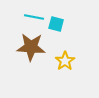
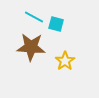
cyan line: rotated 18 degrees clockwise
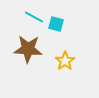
brown star: moved 3 px left, 2 px down
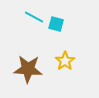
brown star: moved 20 px down
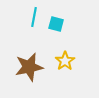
cyan line: rotated 72 degrees clockwise
brown star: moved 1 px right, 2 px up; rotated 16 degrees counterclockwise
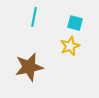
cyan square: moved 19 px right, 1 px up
yellow star: moved 5 px right, 15 px up; rotated 12 degrees clockwise
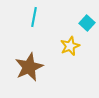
cyan square: moved 12 px right; rotated 28 degrees clockwise
brown star: rotated 12 degrees counterclockwise
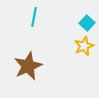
yellow star: moved 14 px right
brown star: moved 1 px left, 1 px up
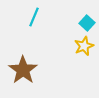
cyan line: rotated 12 degrees clockwise
brown star: moved 5 px left, 4 px down; rotated 12 degrees counterclockwise
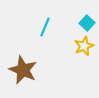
cyan line: moved 11 px right, 10 px down
brown star: rotated 12 degrees counterclockwise
